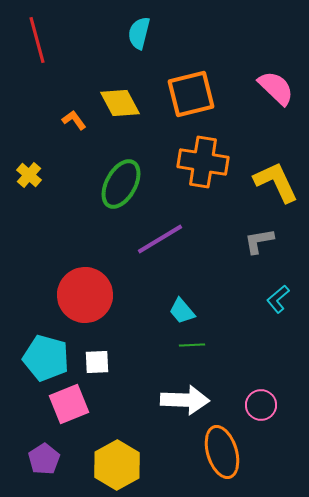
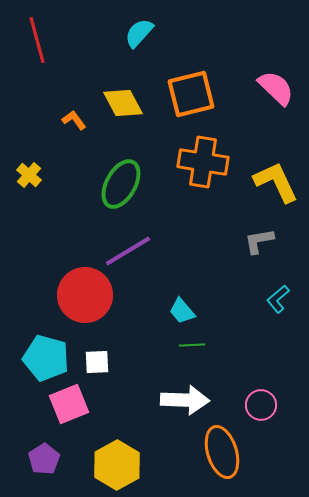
cyan semicircle: rotated 28 degrees clockwise
yellow diamond: moved 3 px right
purple line: moved 32 px left, 12 px down
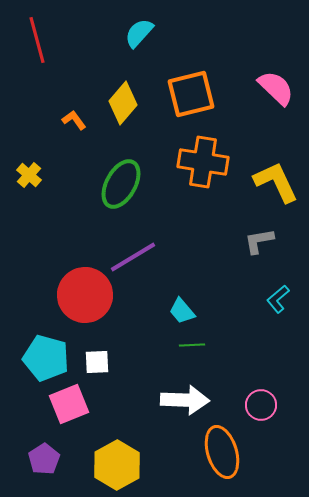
yellow diamond: rotated 69 degrees clockwise
purple line: moved 5 px right, 6 px down
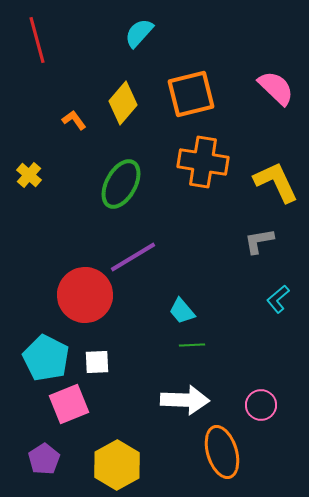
cyan pentagon: rotated 12 degrees clockwise
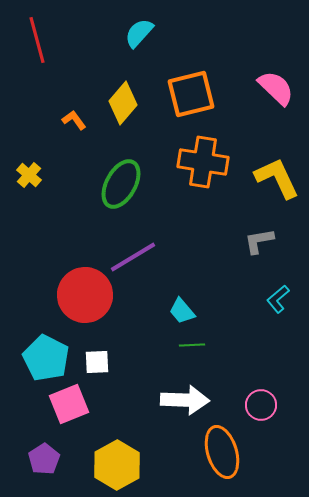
yellow L-shape: moved 1 px right, 4 px up
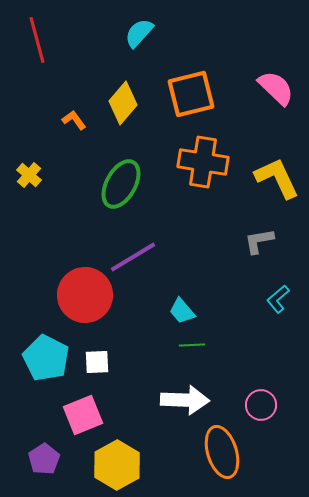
pink square: moved 14 px right, 11 px down
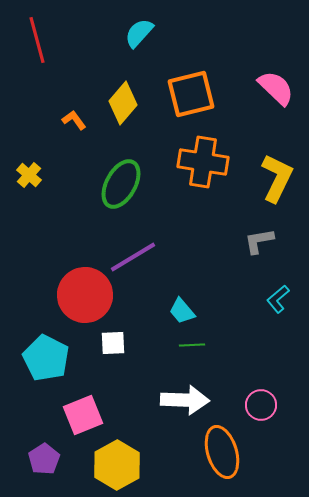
yellow L-shape: rotated 51 degrees clockwise
white square: moved 16 px right, 19 px up
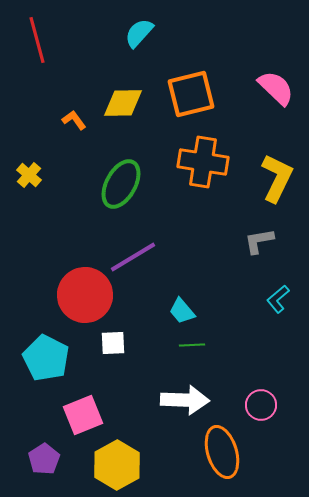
yellow diamond: rotated 48 degrees clockwise
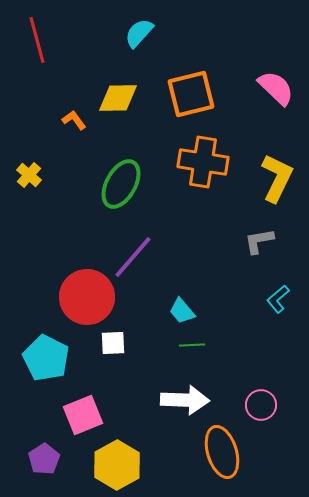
yellow diamond: moved 5 px left, 5 px up
purple line: rotated 18 degrees counterclockwise
red circle: moved 2 px right, 2 px down
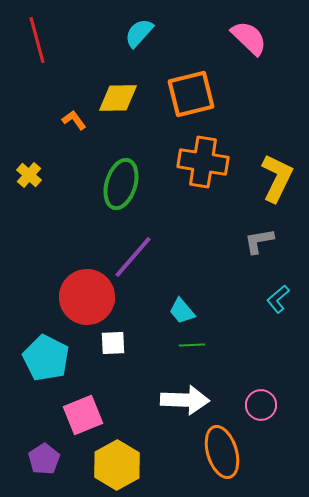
pink semicircle: moved 27 px left, 50 px up
green ellipse: rotated 12 degrees counterclockwise
